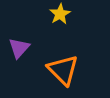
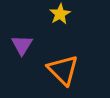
purple triangle: moved 3 px right, 3 px up; rotated 10 degrees counterclockwise
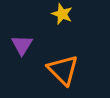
yellow star: moved 2 px right; rotated 20 degrees counterclockwise
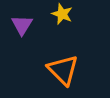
purple triangle: moved 20 px up
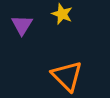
orange triangle: moved 4 px right, 6 px down
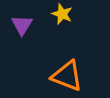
orange triangle: rotated 24 degrees counterclockwise
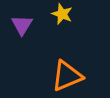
orange triangle: rotated 44 degrees counterclockwise
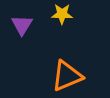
yellow star: rotated 20 degrees counterclockwise
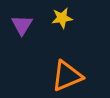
yellow star: moved 4 px down; rotated 10 degrees counterclockwise
